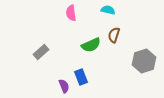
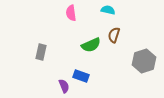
gray rectangle: rotated 35 degrees counterclockwise
blue rectangle: moved 1 px up; rotated 49 degrees counterclockwise
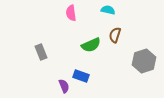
brown semicircle: moved 1 px right
gray rectangle: rotated 35 degrees counterclockwise
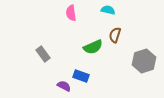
green semicircle: moved 2 px right, 2 px down
gray rectangle: moved 2 px right, 2 px down; rotated 14 degrees counterclockwise
purple semicircle: rotated 40 degrees counterclockwise
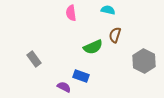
gray rectangle: moved 9 px left, 5 px down
gray hexagon: rotated 15 degrees counterclockwise
purple semicircle: moved 1 px down
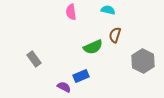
pink semicircle: moved 1 px up
gray hexagon: moved 1 px left
blue rectangle: rotated 42 degrees counterclockwise
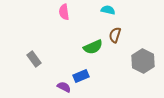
pink semicircle: moved 7 px left
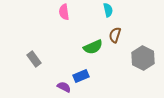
cyan semicircle: rotated 64 degrees clockwise
gray hexagon: moved 3 px up
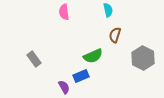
green semicircle: moved 9 px down
purple semicircle: rotated 32 degrees clockwise
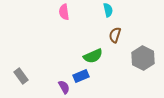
gray rectangle: moved 13 px left, 17 px down
